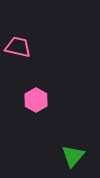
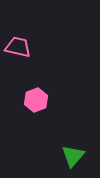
pink hexagon: rotated 10 degrees clockwise
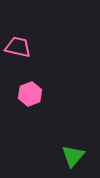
pink hexagon: moved 6 px left, 6 px up
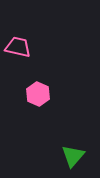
pink hexagon: moved 8 px right; rotated 15 degrees counterclockwise
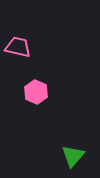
pink hexagon: moved 2 px left, 2 px up
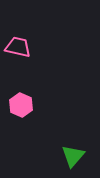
pink hexagon: moved 15 px left, 13 px down
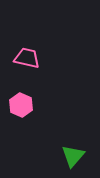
pink trapezoid: moved 9 px right, 11 px down
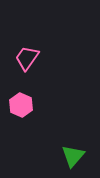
pink trapezoid: rotated 68 degrees counterclockwise
